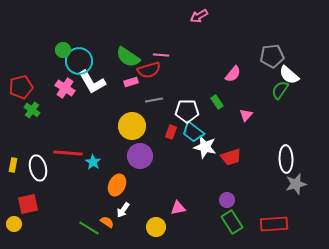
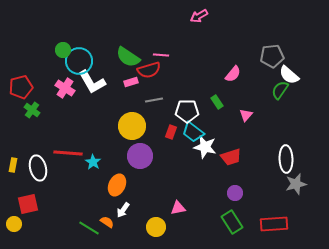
purple circle at (227, 200): moved 8 px right, 7 px up
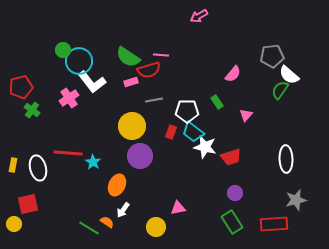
white L-shape at (92, 82): rotated 8 degrees counterclockwise
pink cross at (65, 88): moved 4 px right, 10 px down; rotated 24 degrees clockwise
gray star at (296, 184): moved 16 px down
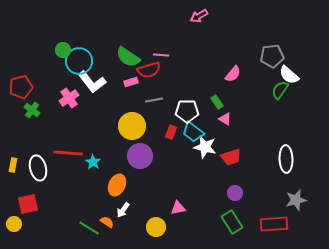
pink triangle at (246, 115): moved 21 px left, 4 px down; rotated 40 degrees counterclockwise
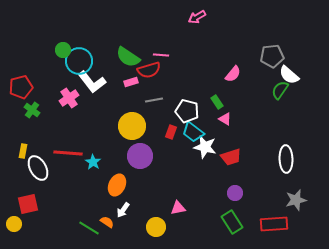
pink arrow at (199, 16): moved 2 px left, 1 px down
white pentagon at (187, 111): rotated 15 degrees clockwise
yellow rectangle at (13, 165): moved 10 px right, 14 px up
white ellipse at (38, 168): rotated 15 degrees counterclockwise
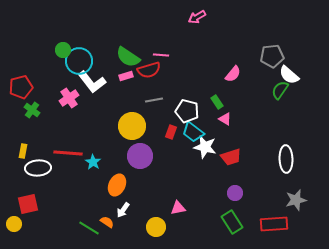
pink rectangle at (131, 82): moved 5 px left, 6 px up
white ellipse at (38, 168): rotated 65 degrees counterclockwise
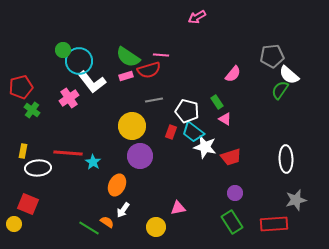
red square at (28, 204): rotated 35 degrees clockwise
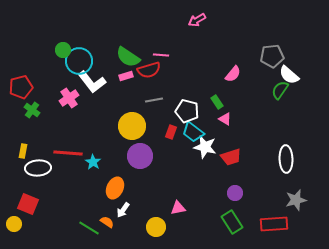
pink arrow at (197, 17): moved 3 px down
orange ellipse at (117, 185): moved 2 px left, 3 px down
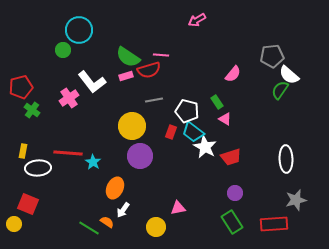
cyan circle at (79, 61): moved 31 px up
white star at (205, 147): rotated 15 degrees clockwise
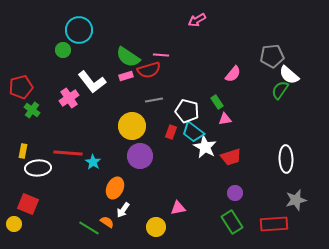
pink triangle at (225, 119): rotated 40 degrees counterclockwise
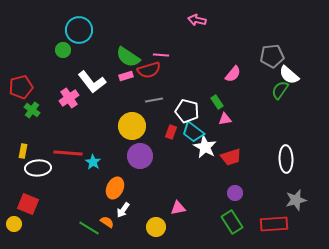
pink arrow at (197, 20): rotated 42 degrees clockwise
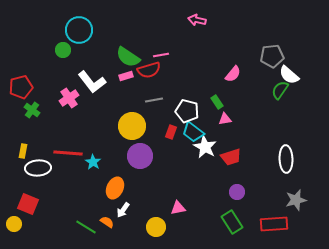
pink line at (161, 55): rotated 14 degrees counterclockwise
purple circle at (235, 193): moved 2 px right, 1 px up
green line at (89, 228): moved 3 px left, 1 px up
